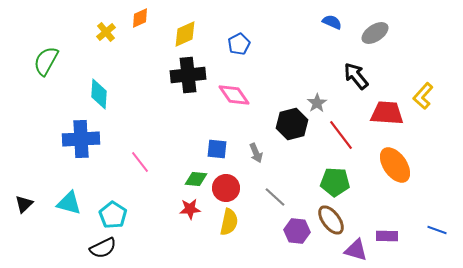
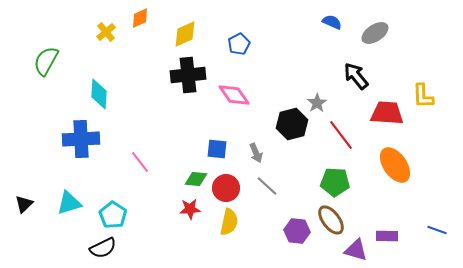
yellow L-shape: rotated 44 degrees counterclockwise
gray line: moved 8 px left, 11 px up
cyan triangle: rotated 32 degrees counterclockwise
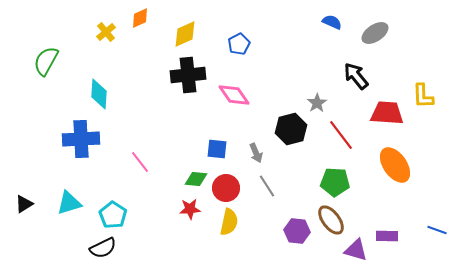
black hexagon: moved 1 px left, 5 px down
gray line: rotated 15 degrees clockwise
black triangle: rotated 12 degrees clockwise
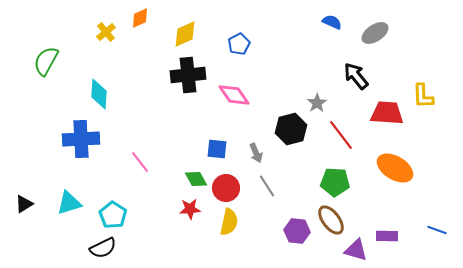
orange ellipse: moved 3 px down; rotated 24 degrees counterclockwise
green diamond: rotated 55 degrees clockwise
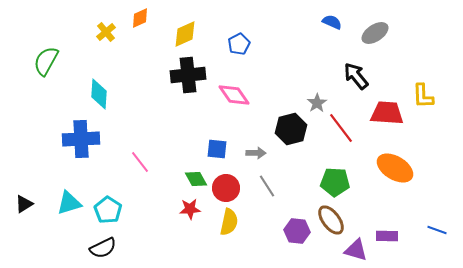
red line: moved 7 px up
gray arrow: rotated 66 degrees counterclockwise
cyan pentagon: moved 5 px left, 5 px up
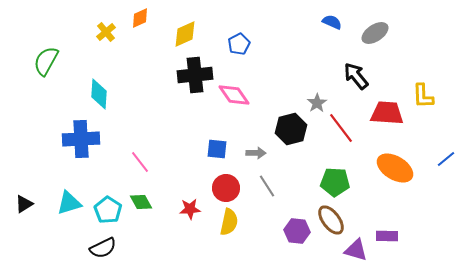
black cross: moved 7 px right
green diamond: moved 55 px left, 23 px down
blue line: moved 9 px right, 71 px up; rotated 60 degrees counterclockwise
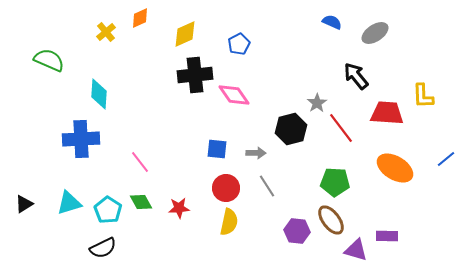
green semicircle: moved 3 px right, 1 px up; rotated 84 degrees clockwise
red star: moved 11 px left, 1 px up
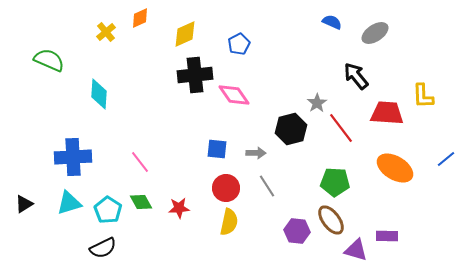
blue cross: moved 8 px left, 18 px down
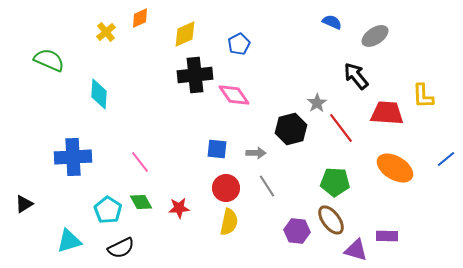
gray ellipse: moved 3 px down
cyan triangle: moved 38 px down
black semicircle: moved 18 px right
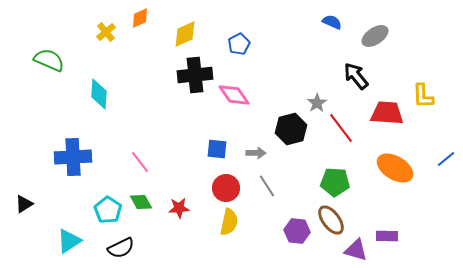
cyan triangle: rotated 16 degrees counterclockwise
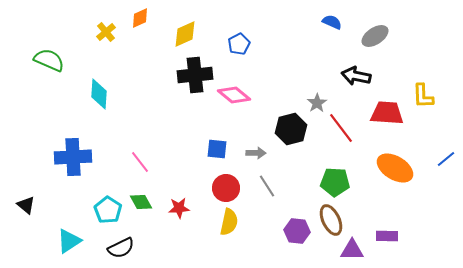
black arrow: rotated 40 degrees counterclockwise
pink diamond: rotated 16 degrees counterclockwise
black triangle: moved 2 px right, 1 px down; rotated 48 degrees counterclockwise
brown ellipse: rotated 12 degrees clockwise
purple triangle: moved 4 px left; rotated 15 degrees counterclockwise
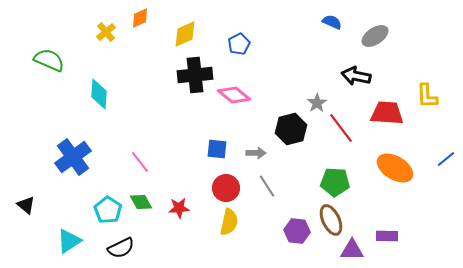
yellow L-shape: moved 4 px right
blue cross: rotated 33 degrees counterclockwise
